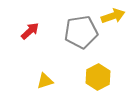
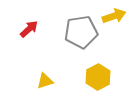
yellow arrow: moved 1 px right
red arrow: moved 1 px left, 2 px up
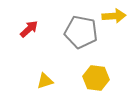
yellow arrow: rotated 15 degrees clockwise
gray pentagon: rotated 20 degrees clockwise
yellow hexagon: moved 2 px left, 1 px down; rotated 25 degrees counterclockwise
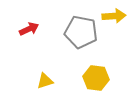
red arrow: rotated 18 degrees clockwise
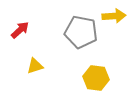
red arrow: moved 9 px left, 1 px down; rotated 18 degrees counterclockwise
yellow triangle: moved 10 px left, 15 px up
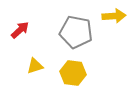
gray pentagon: moved 5 px left
yellow hexagon: moved 23 px left, 5 px up
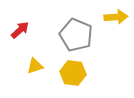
yellow arrow: moved 2 px right, 1 px down
gray pentagon: moved 3 px down; rotated 12 degrees clockwise
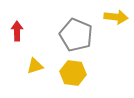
yellow arrow: rotated 10 degrees clockwise
red arrow: moved 3 px left, 1 px down; rotated 48 degrees counterclockwise
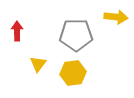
gray pentagon: rotated 24 degrees counterclockwise
yellow triangle: moved 3 px right, 2 px up; rotated 36 degrees counterclockwise
yellow hexagon: rotated 15 degrees counterclockwise
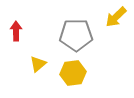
yellow arrow: rotated 130 degrees clockwise
red arrow: moved 1 px left
yellow triangle: rotated 12 degrees clockwise
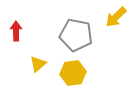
gray pentagon: rotated 12 degrees clockwise
